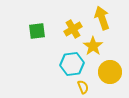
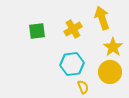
yellow star: moved 20 px right, 1 px down
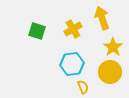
green square: rotated 24 degrees clockwise
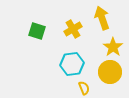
yellow semicircle: moved 1 px right, 1 px down
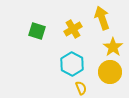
cyan hexagon: rotated 25 degrees counterclockwise
yellow semicircle: moved 3 px left
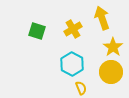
yellow circle: moved 1 px right
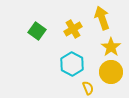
green square: rotated 18 degrees clockwise
yellow star: moved 2 px left
yellow semicircle: moved 7 px right
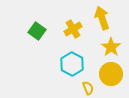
yellow circle: moved 2 px down
